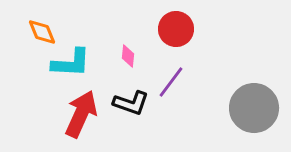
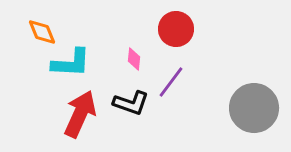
pink diamond: moved 6 px right, 3 px down
red arrow: moved 1 px left
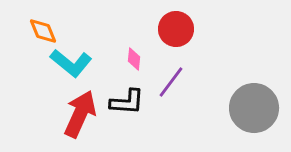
orange diamond: moved 1 px right, 1 px up
cyan L-shape: rotated 36 degrees clockwise
black L-shape: moved 4 px left, 1 px up; rotated 15 degrees counterclockwise
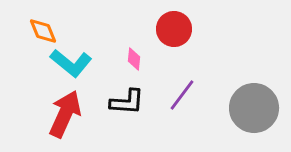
red circle: moved 2 px left
purple line: moved 11 px right, 13 px down
red arrow: moved 15 px left
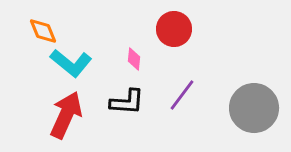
red arrow: moved 1 px right, 1 px down
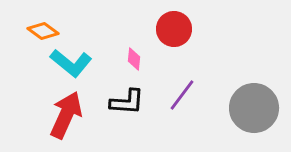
orange diamond: rotated 32 degrees counterclockwise
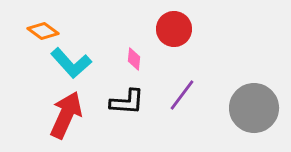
cyan L-shape: rotated 9 degrees clockwise
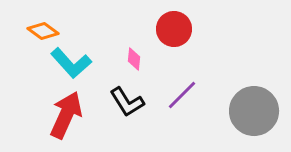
purple line: rotated 8 degrees clockwise
black L-shape: rotated 54 degrees clockwise
gray circle: moved 3 px down
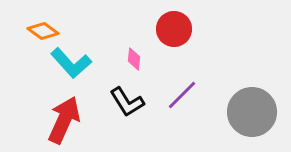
gray circle: moved 2 px left, 1 px down
red arrow: moved 2 px left, 5 px down
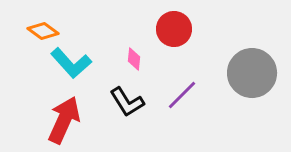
gray circle: moved 39 px up
